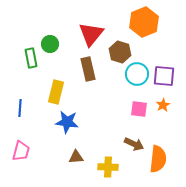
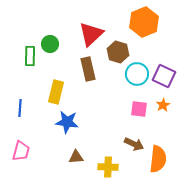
red triangle: rotated 8 degrees clockwise
brown hexagon: moved 2 px left
green rectangle: moved 1 px left, 2 px up; rotated 12 degrees clockwise
purple square: rotated 20 degrees clockwise
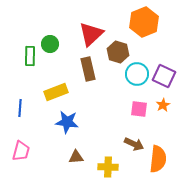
yellow rectangle: rotated 55 degrees clockwise
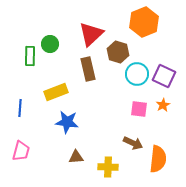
brown arrow: moved 1 px left, 1 px up
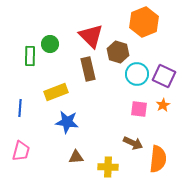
red triangle: moved 2 px down; rotated 32 degrees counterclockwise
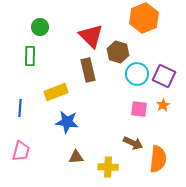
orange hexagon: moved 4 px up
green circle: moved 10 px left, 17 px up
brown rectangle: moved 1 px down
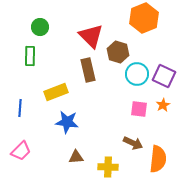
pink trapezoid: rotated 30 degrees clockwise
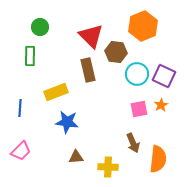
orange hexagon: moved 1 px left, 8 px down
brown hexagon: moved 2 px left; rotated 10 degrees counterclockwise
orange star: moved 2 px left
pink square: rotated 18 degrees counterclockwise
brown arrow: rotated 42 degrees clockwise
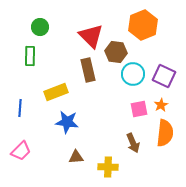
orange hexagon: moved 1 px up
cyan circle: moved 4 px left
orange semicircle: moved 7 px right, 26 px up
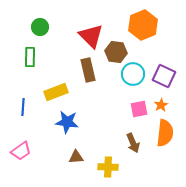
green rectangle: moved 1 px down
blue line: moved 3 px right, 1 px up
pink trapezoid: rotated 10 degrees clockwise
